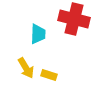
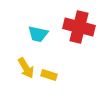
red cross: moved 5 px right, 8 px down
cyan trapezoid: rotated 100 degrees clockwise
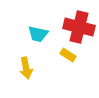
yellow arrow: rotated 20 degrees clockwise
yellow rectangle: moved 19 px right, 20 px up; rotated 14 degrees clockwise
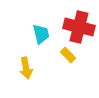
cyan trapezoid: moved 3 px right; rotated 115 degrees counterclockwise
yellow rectangle: rotated 14 degrees clockwise
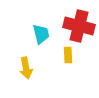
red cross: moved 1 px up
yellow rectangle: rotated 42 degrees clockwise
